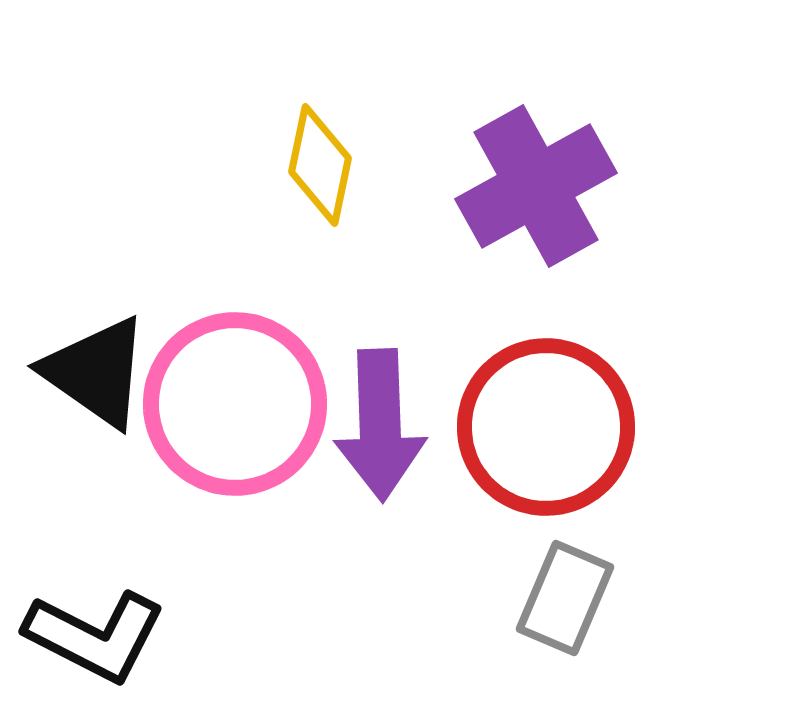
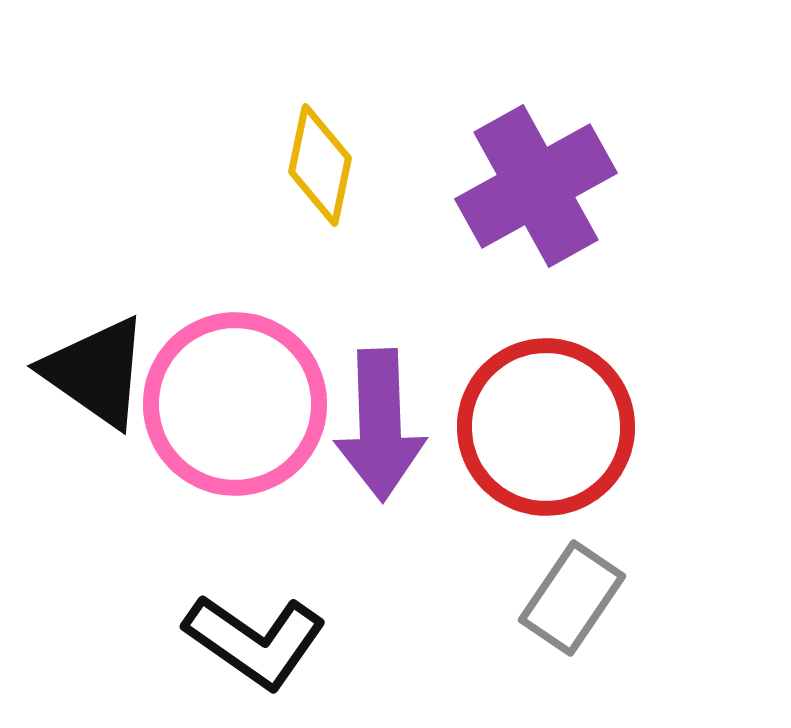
gray rectangle: moved 7 px right; rotated 11 degrees clockwise
black L-shape: moved 160 px right, 5 px down; rotated 8 degrees clockwise
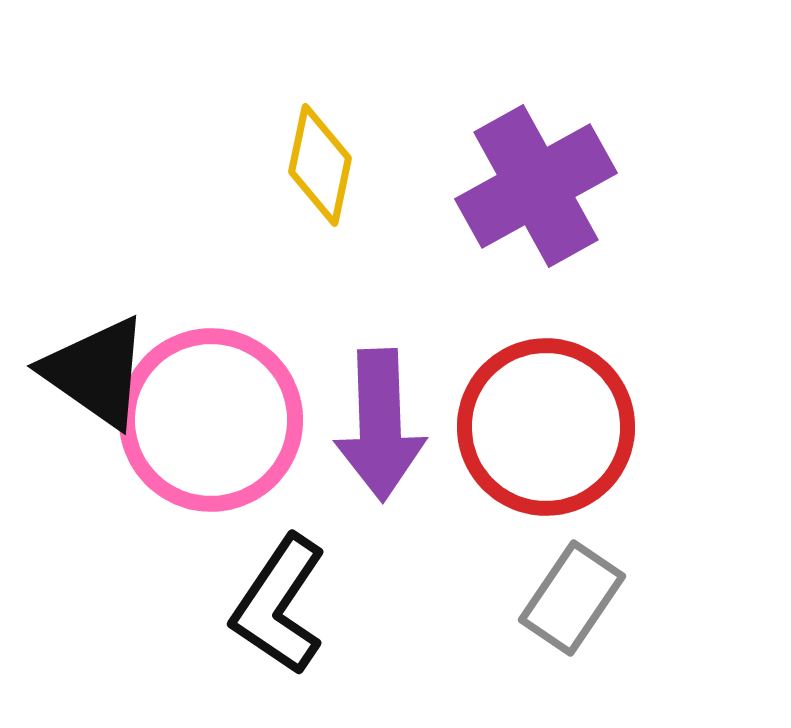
pink circle: moved 24 px left, 16 px down
black L-shape: moved 24 px right, 36 px up; rotated 89 degrees clockwise
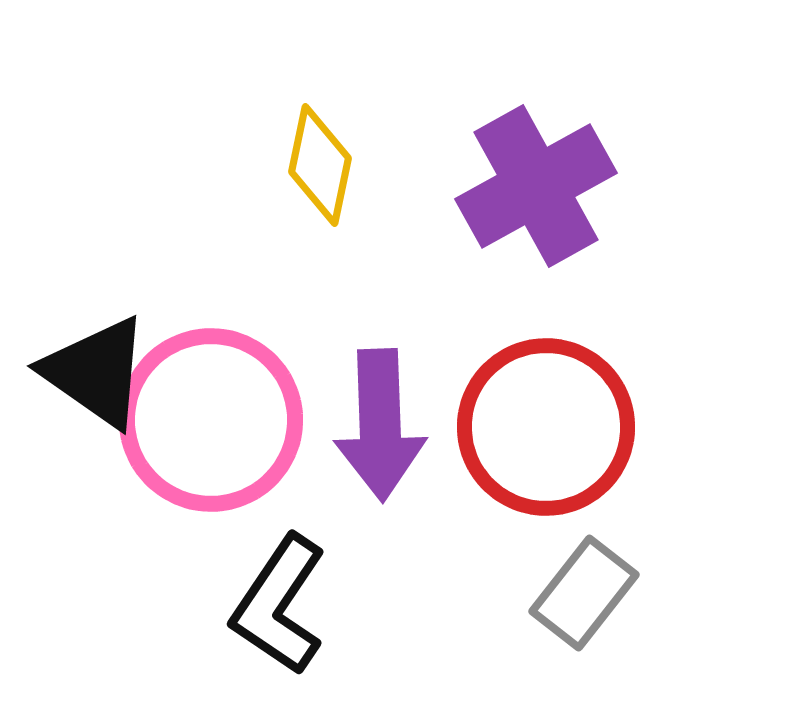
gray rectangle: moved 12 px right, 5 px up; rotated 4 degrees clockwise
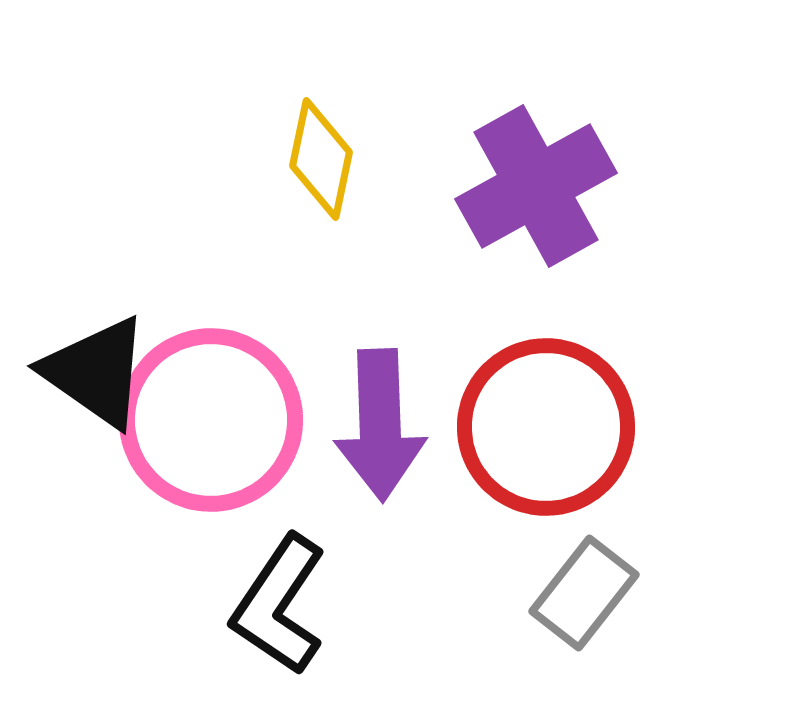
yellow diamond: moved 1 px right, 6 px up
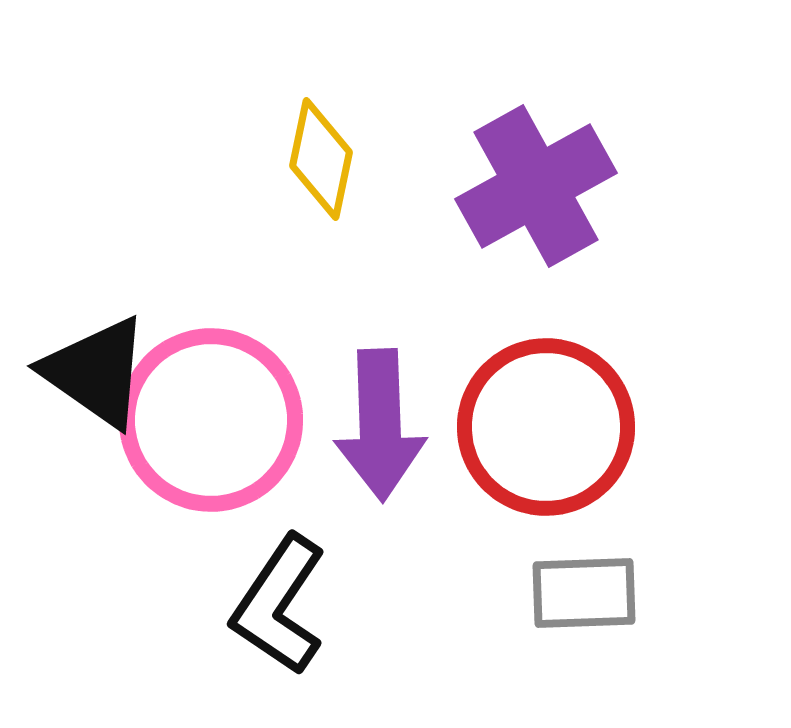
gray rectangle: rotated 50 degrees clockwise
